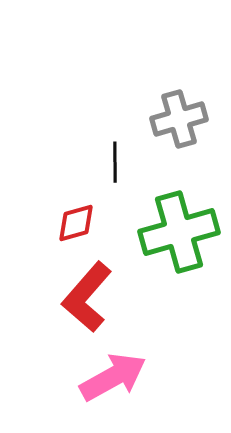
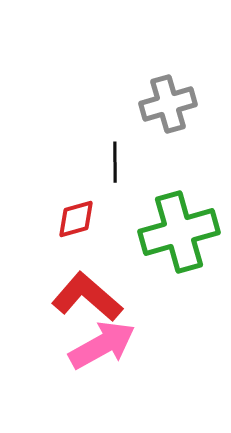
gray cross: moved 11 px left, 15 px up
red diamond: moved 4 px up
red L-shape: rotated 90 degrees clockwise
pink arrow: moved 11 px left, 32 px up
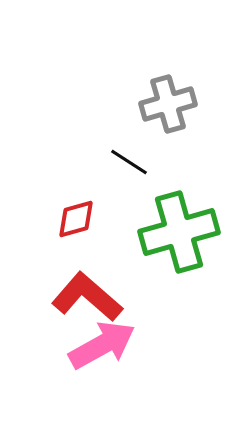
black line: moved 14 px right; rotated 57 degrees counterclockwise
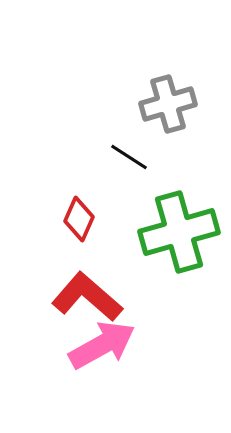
black line: moved 5 px up
red diamond: moved 3 px right; rotated 51 degrees counterclockwise
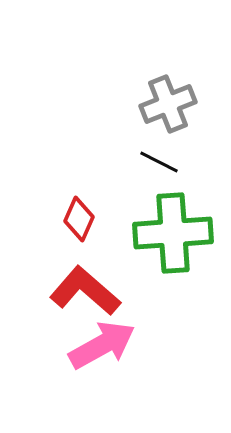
gray cross: rotated 6 degrees counterclockwise
black line: moved 30 px right, 5 px down; rotated 6 degrees counterclockwise
green cross: moved 6 px left, 1 px down; rotated 12 degrees clockwise
red L-shape: moved 2 px left, 6 px up
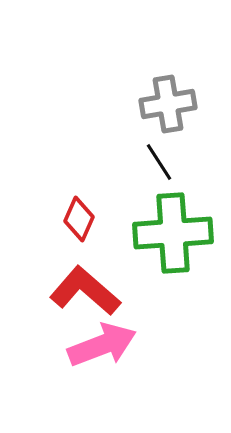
gray cross: rotated 12 degrees clockwise
black line: rotated 30 degrees clockwise
pink arrow: rotated 8 degrees clockwise
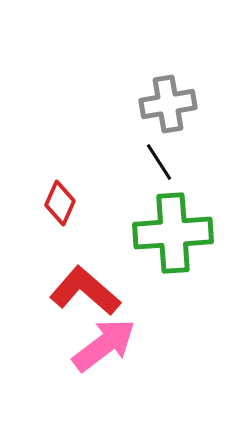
red diamond: moved 19 px left, 16 px up
pink arrow: moved 2 px right; rotated 16 degrees counterclockwise
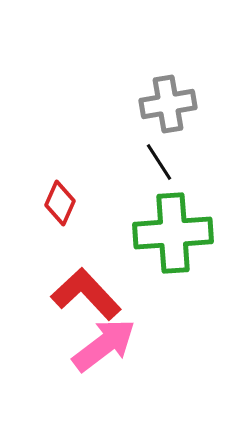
red L-shape: moved 1 px right, 3 px down; rotated 6 degrees clockwise
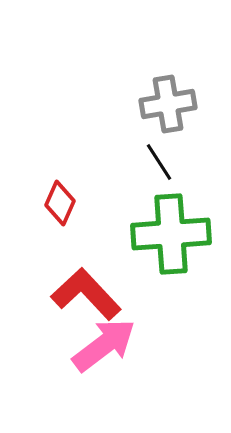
green cross: moved 2 px left, 1 px down
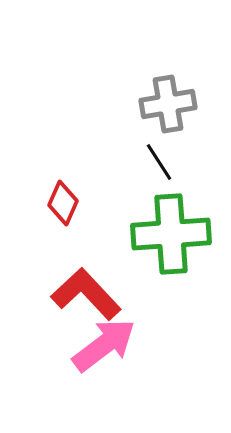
red diamond: moved 3 px right
